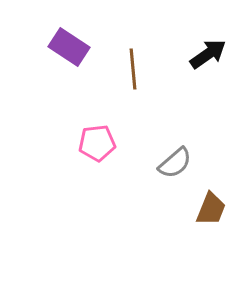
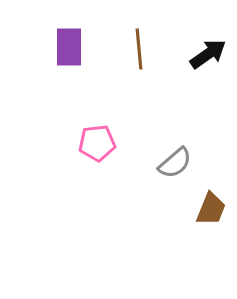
purple rectangle: rotated 57 degrees clockwise
brown line: moved 6 px right, 20 px up
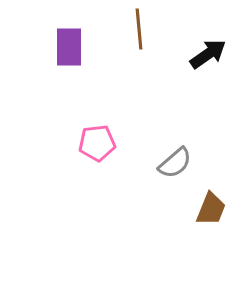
brown line: moved 20 px up
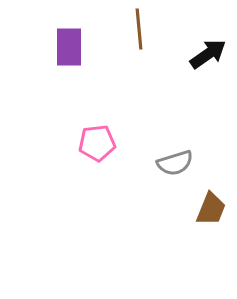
gray semicircle: rotated 24 degrees clockwise
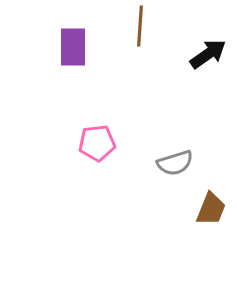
brown line: moved 1 px right, 3 px up; rotated 9 degrees clockwise
purple rectangle: moved 4 px right
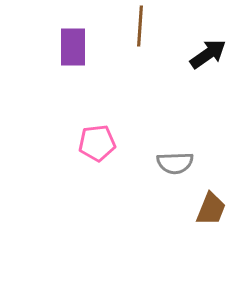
gray semicircle: rotated 15 degrees clockwise
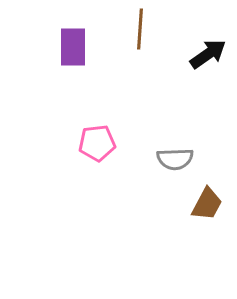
brown line: moved 3 px down
gray semicircle: moved 4 px up
brown trapezoid: moved 4 px left, 5 px up; rotated 6 degrees clockwise
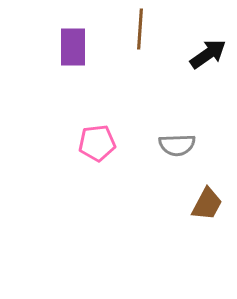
gray semicircle: moved 2 px right, 14 px up
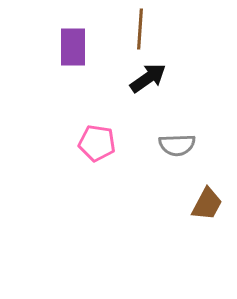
black arrow: moved 60 px left, 24 px down
pink pentagon: rotated 15 degrees clockwise
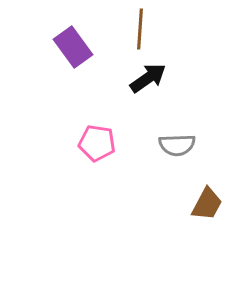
purple rectangle: rotated 36 degrees counterclockwise
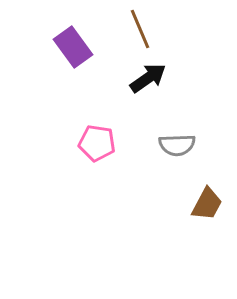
brown line: rotated 27 degrees counterclockwise
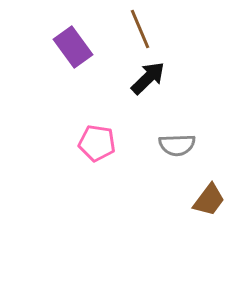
black arrow: rotated 9 degrees counterclockwise
brown trapezoid: moved 2 px right, 4 px up; rotated 9 degrees clockwise
